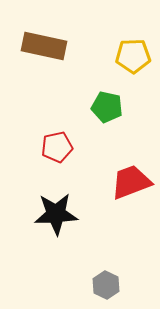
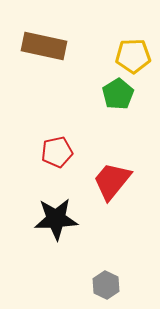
green pentagon: moved 11 px right, 13 px up; rotated 28 degrees clockwise
red pentagon: moved 5 px down
red trapezoid: moved 19 px left, 1 px up; rotated 30 degrees counterclockwise
black star: moved 5 px down
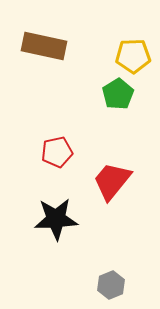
gray hexagon: moved 5 px right; rotated 12 degrees clockwise
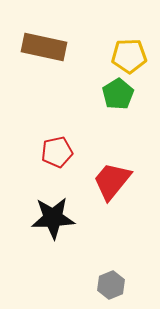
brown rectangle: moved 1 px down
yellow pentagon: moved 4 px left
black star: moved 3 px left, 1 px up
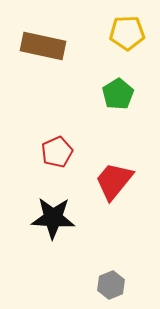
brown rectangle: moved 1 px left, 1 px up
yellow pentagon: moved 2 px left, 23 px up
red pentagon: rotated 12 degrees counterclockwise
red trapezoid: moved 2 px right
black star: rotated 6 degrees clockwise
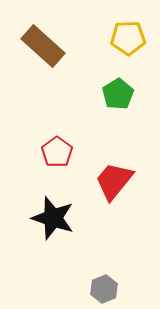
yellow pentagon: moved 1 px right, 5 px down
brown rectangle: rotated 30 degrees clockwise
red pentagon: rotated 12 degrees counterclockwise
black star: rotated 15 degrees clockwise
gray hexagon: moved 7 px left, 4 px down
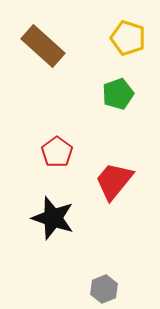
yellow pentagon: rotated 20 degrees clockwise
green pentagon: rotated 12 degrees clockwise
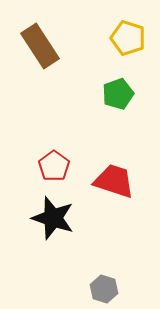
brown rectangle: moved 3 px left; rotated 15 degrees clockwise
red pentagon: moved 3 px left, 14 px down
red trapezoid: rotated 69 degrees clockwise
gray hexagon: rotated 20 degrees counterclockwise
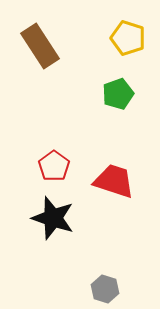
gray hexagon: moved 1 px right
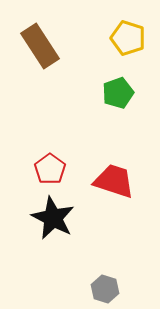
green pentagon: moved 1 px up
red pentagon: moved 4 px left, 3 px down
black star: rotated 9 degrees clockwise
